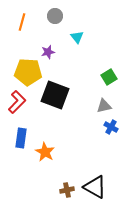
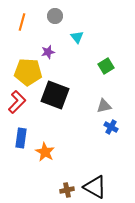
green square: moved 3 px left, 11 px up
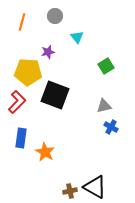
brown cross: moved 3 px right, 1 px down
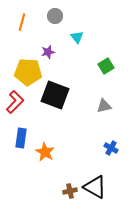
red L-shape: moved 2 px left
blue cross: moved 21 px down
